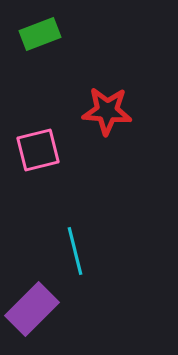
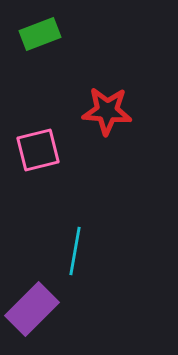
cyan line: rotated 24 degrees clockwise
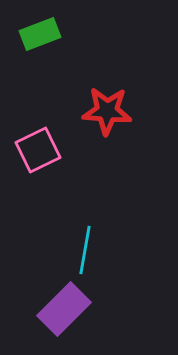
pink square: rotated 12 degrees counterclockwise
cyan line: moved 10 px right, 1 px up
purple rectangle: moved 32 px right
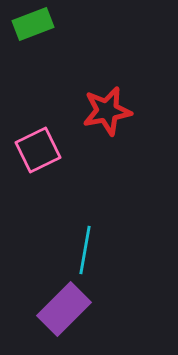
green rectangle: moved 7 px left, 10 px up
red star: rotated 15 degrees counterclockwise
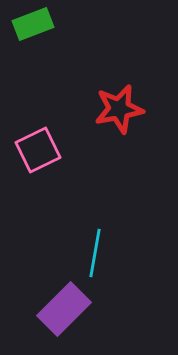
red star: moved 12 px right, 2 px up
cyan line: moved 10 px right, 3 px down
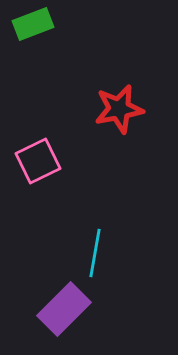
pink square: moved 11 px down
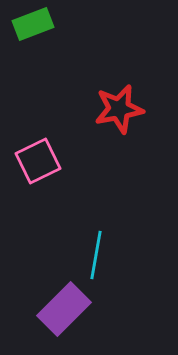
cyan line: moved 1 px right, 2 px down
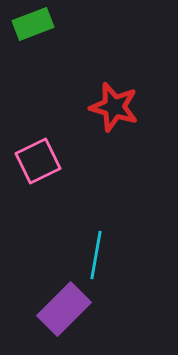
red star: moved 5 px left, 2 px up; rotated 27 degrees clockwise
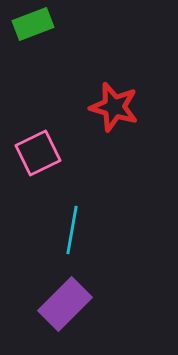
pink square: moved 8 px up
cyan line: moved 24 px left, 25 px up
purple rectangle: moved 1 px right, 5 px up
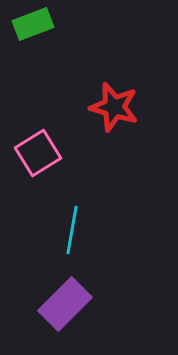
pink square: rotated 6 degrees counterclockwise
